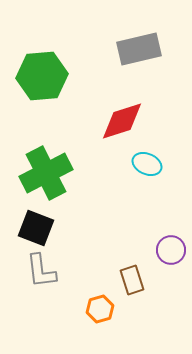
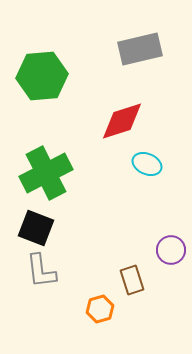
gray rectangle: moved 1 px right
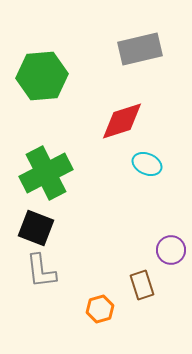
brown rectangle: moved 10 px right, 5 px down
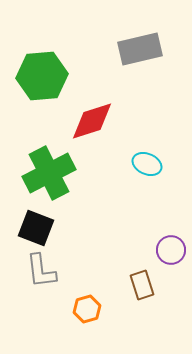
red diamond: moved 30 px left
green cross: moved 3 px right
orange hexagon: moved 13 px left
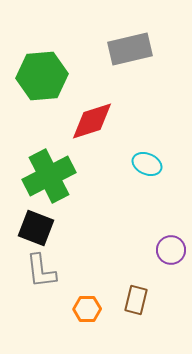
gray rectangle: moved 10 px left
green cross: moved 3 px down
brown rectangle: moved 6 px left, 15 px down; rotated 32 degrees clockwise
orange hexagon: rotated 16 degrees clockwise
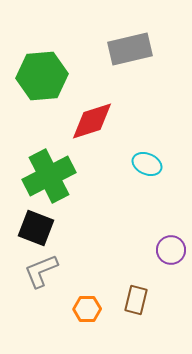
gray L-shape: rotated 75 degrees clockwise
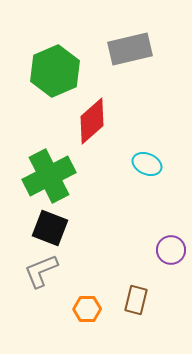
green hexagon: moved 13 px right, 5 px up; rotated 18 degrees counterclockwise
red diamond: rotated 24 degrees counterclockwise
black square: moved 14 px right
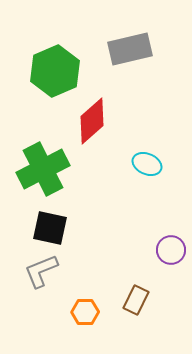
green cross: moved 6 px left, 7 px up
black square: rotated 9 degrees counterclockwise
brown rectangle: rotated 12 degrees clockwise
orange hexagon: moved 2 px left, 3 px down
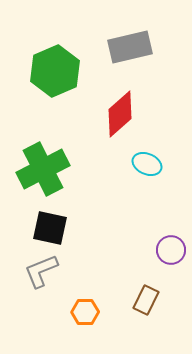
gray rectangle: moved 2 px up
red diamond: moved 28 px right, 7 px up
brown rectangle: moved 10 px right
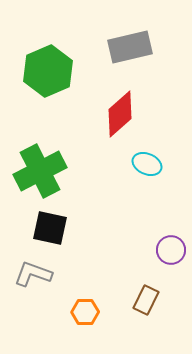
green hexagon: moved 7 px left
green cross: moved 3 px left, 2 px down
gray L-shape: moved 8 px left, 3 px down; rotated 42 degrees clockwise
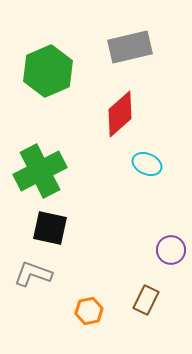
orange hexagon: moved 4 px right, 1 px up; rotated 12 degrees counterclockwise
